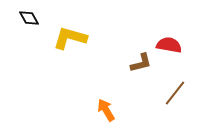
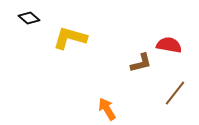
black diamond: rotated 20 degrees counterclockwise
orange arrow: moved 1 px right, 1 px up
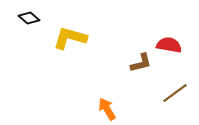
brown line: rotated 16 degrees clockwise
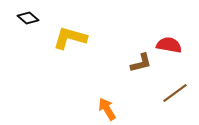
black diamond: moved 1 px left
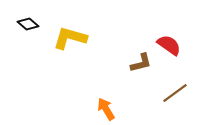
black diamond: moved 6 px down
red semicircle: rotated 25 degrees clockwise
orange arrow: moved 1 px left
